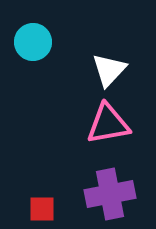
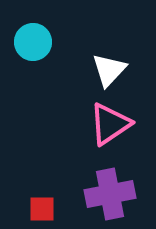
pink triangle: moved 2 px right; rotated 24 degrees counterclockwise
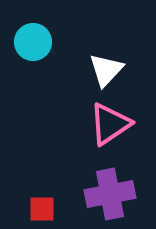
white triangle: moved 3 px left
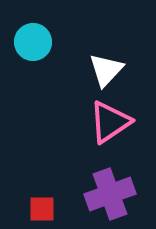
pink triangle: moved 2 px up
purple cross: rotated 9 degrees counterclockwise
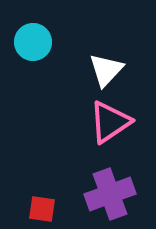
red square: rotated 8 degrees clockwise
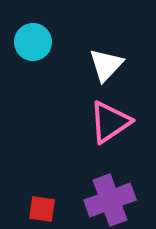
white triangle: moved 5 px up
purple cross: moved 6 px down
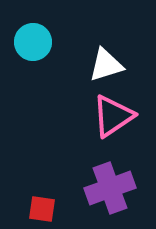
white triangle: rotated 30 degrees clockwise
pink triangle: moved 3 px right, 6 px up
purple cross: moved 12 px up
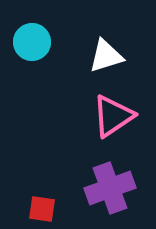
cyan circle: moved 1 px left
white triangle: moved 9 px up
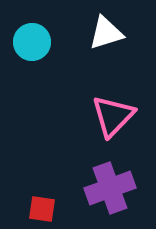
white triangle: moved 23 px up
pink triangle: rotated 12 degrees counterclockwise
